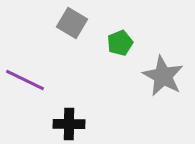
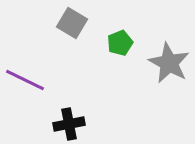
gray star: moved 6 px right, 13 px up
black cross: rotated 12 degrees counterclockwise
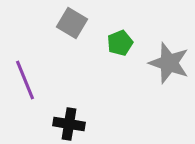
gray star: rotated 9 degrees counterclockwise
purple line: rotated 42 degrees clockwise
black cross: rotated 20 degrees clockwise
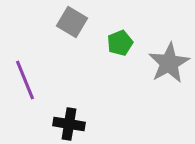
gray square: moved 1 px up
gray star: rotated 24 degrees clockwise
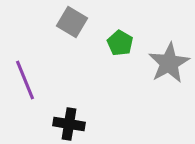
green pentagon: rotated 20 degrees counterclockwise
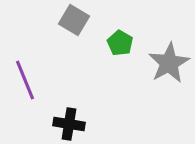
gray square: moved 2 px right, 2 px up
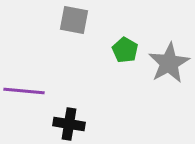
gray square: rotated 20 degrees counterclockwise
green pentagon: moved 5 px right, 7 px down
purple line: moved 1 px left, 11 px down; rotated 63 degrees counterclockwise
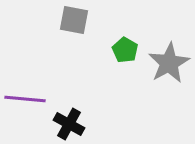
purple line: moved 1 px right, 8 px down
black cross: rotated 20 degrees clockwise
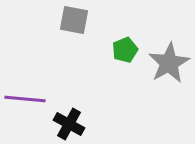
green pentagon: rotated 20 degrees clockwise
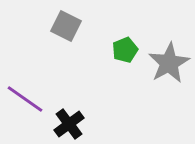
gray square: moved 8 px left, 6 px down; rotated 16 degrees clockwise
purple line: rotated 30 degrees clockwise
black cross: rotated 24 degrees clockwise
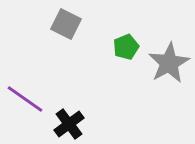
gray square: moved 2 px up
green pentagon: moved 1 px right, 3 px up
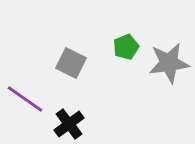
gray square: moved 5 px right, 39 px down
gray star: rotated 21 degrees clockwise
